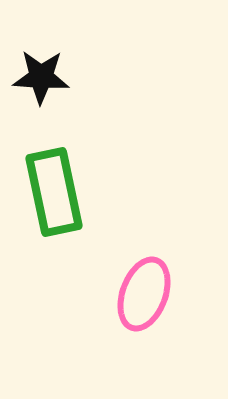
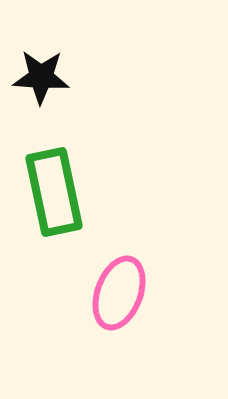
pink ellipse: moved 25 px left, 1 px up
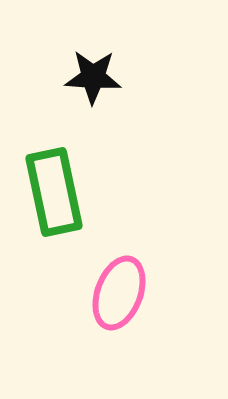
black star: moved 52 px right
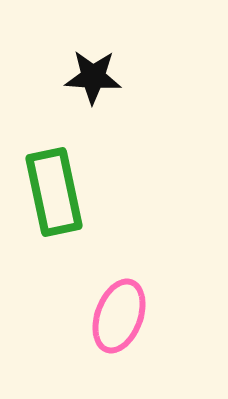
pink ellipse: moved 23 px down
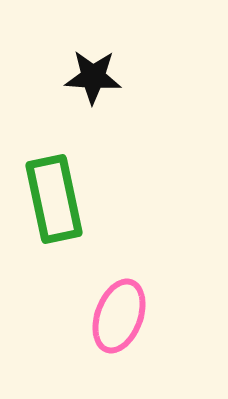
green rectangle: moved 7 px down
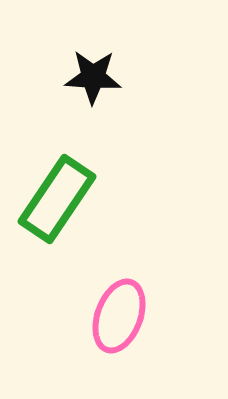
green rectangle: moved 3 px right; rotated 46 degrees clockwise
